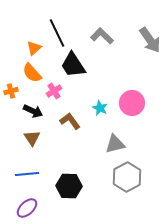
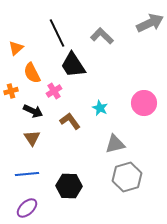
gray arrow: moved 17 px up; rotated 80 degrees counterclockwise
orange triangle: moved 18 px left
orange semicircle: rotated 15 degrees clockwise
pink circle: moved 12 px right
gray hexagon: rotated 12 degrees clockwise
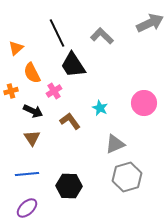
gray triangle: rotated 10 degrees counterclockwise
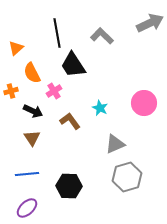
black line: rotated 16 degrees clockwise
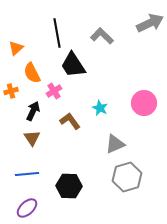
black arrow: rotated 90 degrees counterclockwise
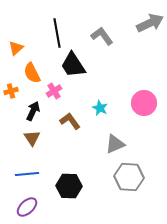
gray L-shape: rotated 10 degrees clockwise
gray hexagon: moved 2 px right; rotated 20 degrees clockwise
purple ellipse: moved 1 px up
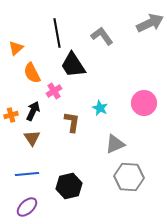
orange cross: moved 24 px down
brown L-shape: moved 2 px right, 1 px down; rotated 45 degrees clockwise
black hexagon: rotated 15 degrees counterclockwise
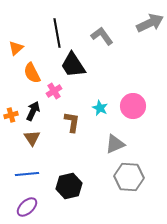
pink circle: moved 11 px left, 3 px down
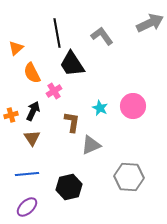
black trapezoid: moved 1 px left, 1 px up
gray triangle: moved 24 px left, 1 px down
black hexagon: moved 1 px down
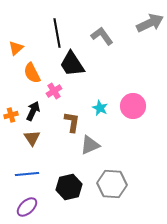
gray triangle: moved 1 px left
gray hexagon: moved 17 px left, 7 px down
